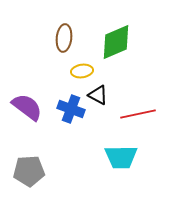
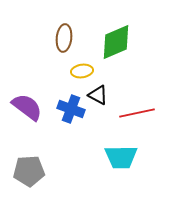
red line: moved 1 px left, 1 px up
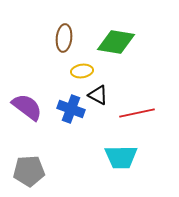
green diamond: rotated 33 degrees clockwise
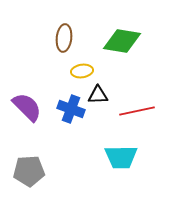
green diamond: moved 6 px right, 1 px up
black triangle: rotated 30 degrees counterclockwise
purple semicircle: rotated 8 degrees clockwise
red line: moved 2 px up
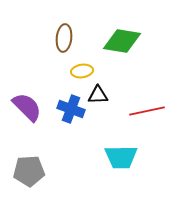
red line: moved 10 px right
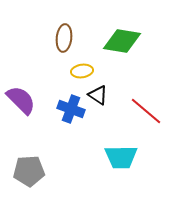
black triangle: rotated 35 degrees clockwise
purple semicircle: moved 6 px left, 7 px up
red line: moved 1 px left; rotated 52 degrees clockwise
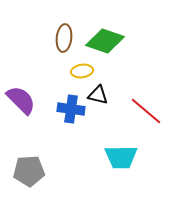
green diamond: moved 17 px left; rotated 9 degrees clockwise
black triangle: rotated 20 degrees counterclockwise
blue cross: rotated 12 degrees counterclockwise
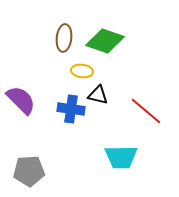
yellow ellipse: rotated 15 degrees clockwise
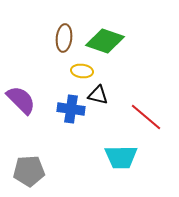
red line: moved 6 px down
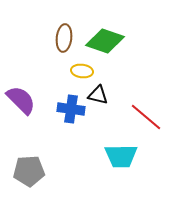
cyan trapezoid: moved 1 px up
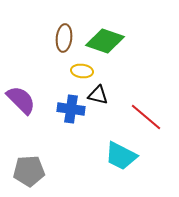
cyan trapezoid: rotated 28 degrees clockwise
